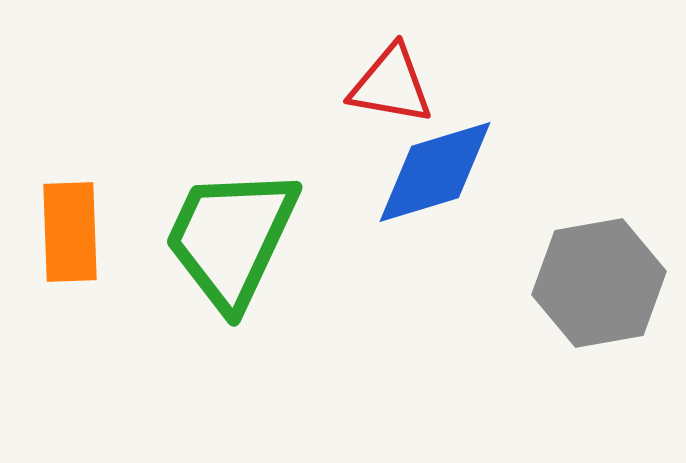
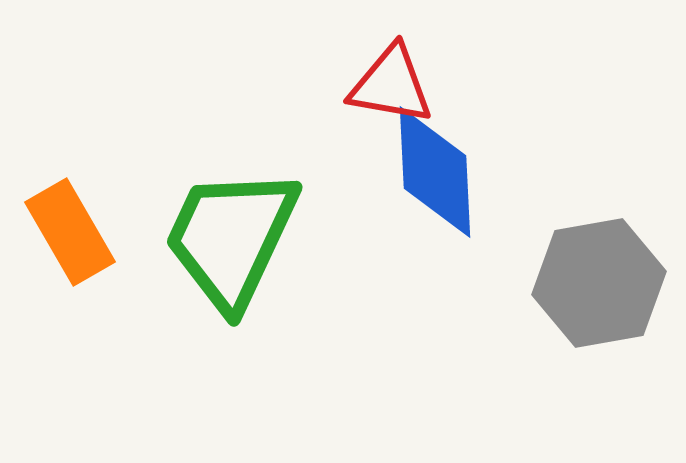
blue diamond: rotated 76 degrees counterclockwise
orange rectangle: rotated 28 degrees counterclockwise
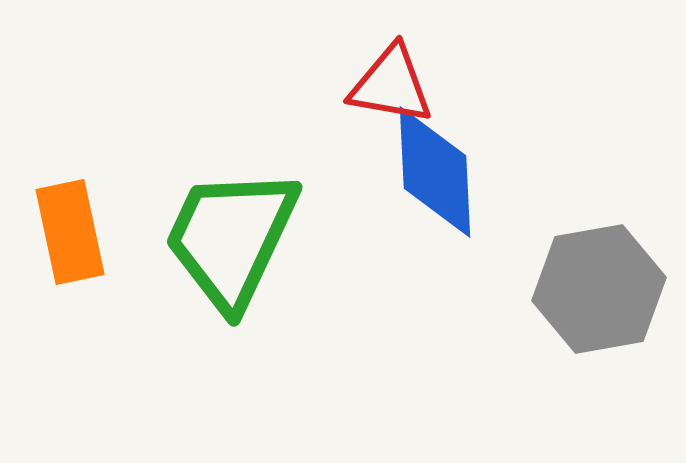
orange rectangle: rotated 18 degrees clockwise
gray hexagon: moved 6 px down
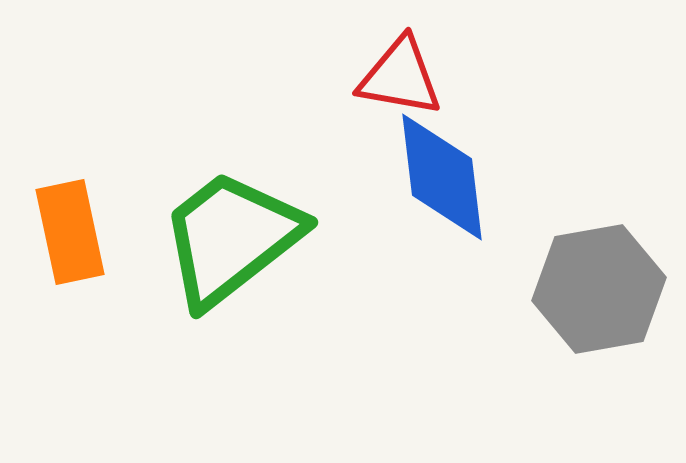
red triangle: moved 9 px right, 8 px up
blue diamond: moved 7 px right, 5 px down; rotated 4 degrees counterclockwise
green trapezoid: rotated 27 degrees clockwise
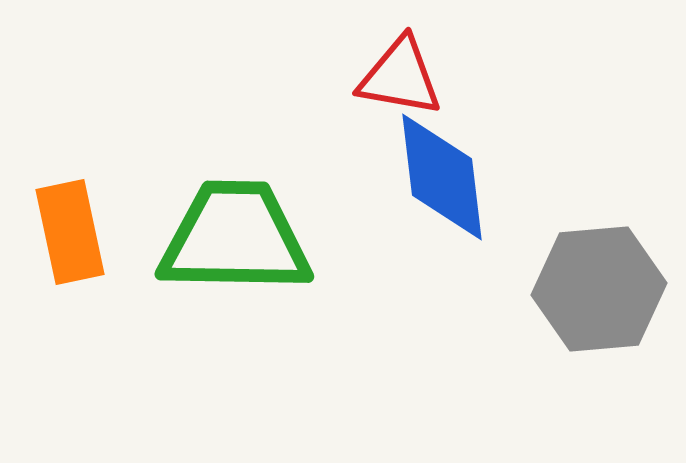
green trapezoid: moved 4 px right; rotated 39 degrees clockwise
gray hexagon: rotated 5 degrees clockwise
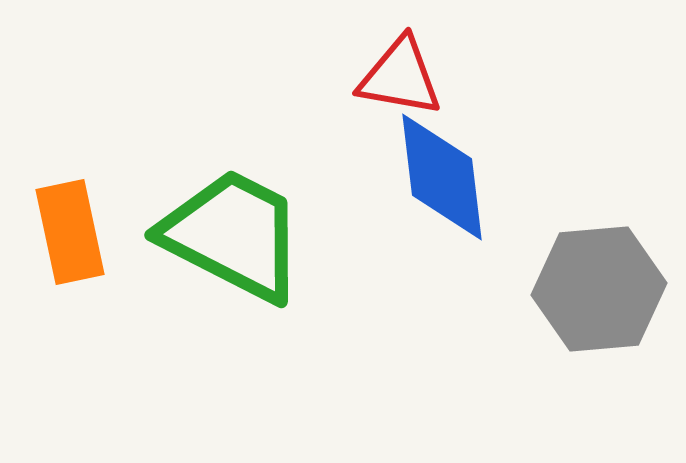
green trapezoid: moved 2 px left, 3 px up; rotated 26 degrees clockwise
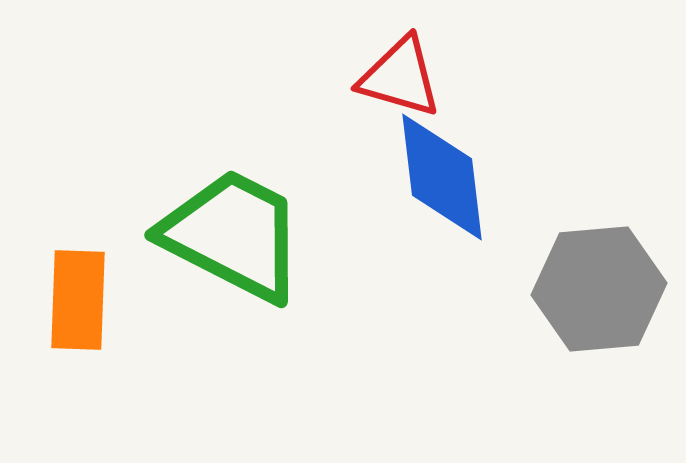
red triangle: rotated 6 degrees clockwise
orange rectangle: moved 8 px right, 68 px down; rotated 14 degrees clockwise
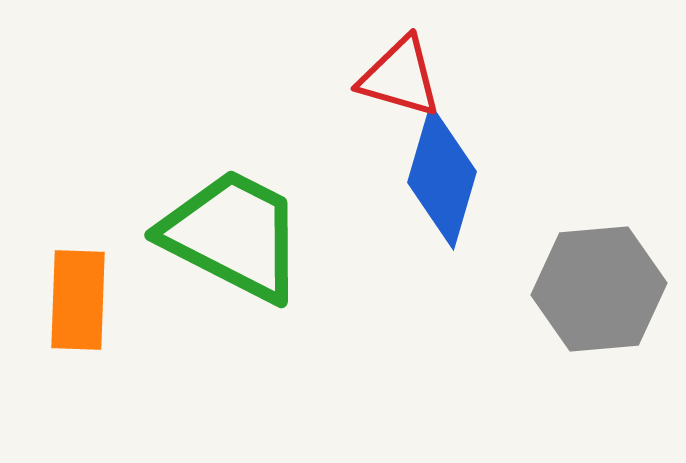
blue diamond: rotated 23 degrees clockwise
